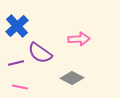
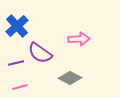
gray diamond: moved 2 px left
pink line: rotated 28 degrees counterclockwise
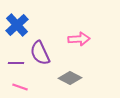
blue cross: moved 1 px up
purple semicircle: rotated 30 degrees clockwise
purple line: rotated 14 degrees clockwise
pink line: rotated 35 degrees clockwise
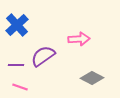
purple semicircle: moved 3 px right, 3 px down; rotated 80 degrees clockwise
purple line: moved 2 px down
gray diamond: moved 22 px right
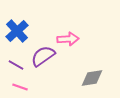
blue cross: moved 6 px down
pink arrow: moved 11 px left
purple line: rotated 28 degrees clockwise
gray diamond: rotated 35 degrees counterclockwise
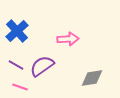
purple semicircle: moved 1 px left, 10 px down
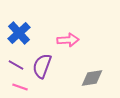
blue cross: moved 2 px right, 2 px down
pink arrow: moved 1 px down
purple semicircle: rotated 35 degrees counterclockwise
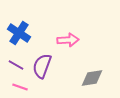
blue cross: rotated 15 degrees counterclockwise
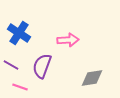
purple line: moved 5 px left
